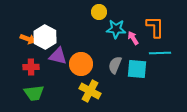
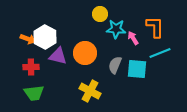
yellow circle: moved 1 px right, 2 px down
cyan line: rotated 20 degrees counterclockwise
orange circle: moved 4 px right, 11 px up
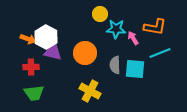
orange L-shape: rotated 100 degrees clockwise
white hexagon: moved 1 px right
purple triangle: moved 5 px left, 4 px up
gray semicircle: rotated 24 degrees counterclockwise
cyan square: moved 2 px left
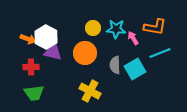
yellow circle: moved 7 px left, 14 px down
cyan square: rotated 35 degrees counterclockwise
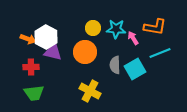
orange circle: moved 1 px up
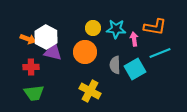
pink arrow: moved 1 px right, 1 px down; rotated 24 degrees clockwise
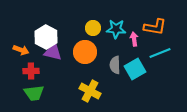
orange arrow: moved 7 px left, 11 px down
red cross: moved 4 px down
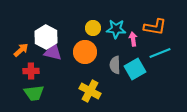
pink arrow: moved 1 px left
orange arrow: rotated 63 degrees counterclockwise
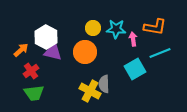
gray semicircle: moved 11 px left, 19 px down
red cross: rotated 35 degrees counterclockwise
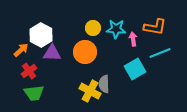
white hexagon: moved 5 px left, 2 px up
purple triangle: moved 1 px left, 1 px down; rotated 12 degrees counterclockwise
red cross: moved 2 px left
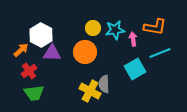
cyan star: moved 1 px left, 1 px down; rotated 12 degrees counterclockwise
